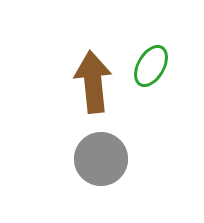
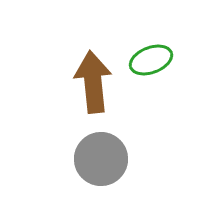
green ellipse: moved 6 px up; rotated 39 degrees clockwise
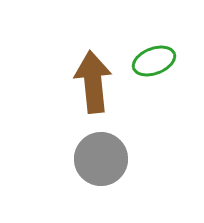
green ellipse: moved 3 px right, 1 px down
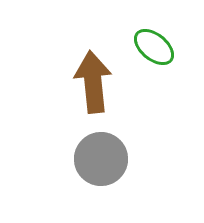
green ellipse: moved 14 px up; rotated 60 degrees clockwise
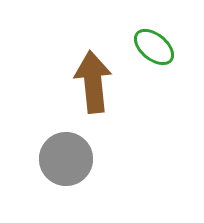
gray circle: moved 35 px left
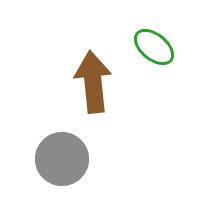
gray circle: moved 4 px left
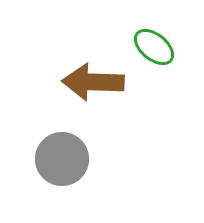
brown arrow: rotated 82 degrees counterclockwise
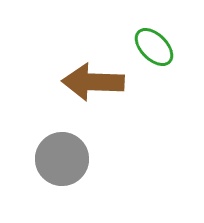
green ellipse: rotated 6 degrees clockwise
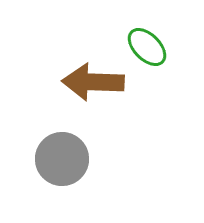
green ellipse: moved 7 px left
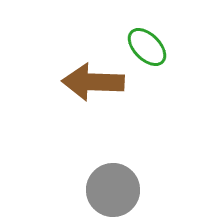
gray circle: moved 51 px right, 31 px down
